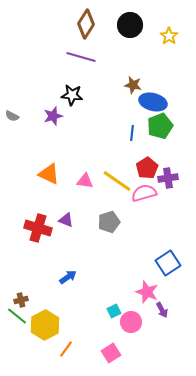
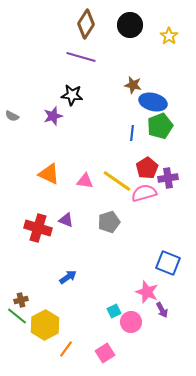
blue square: rotated 35 degrees counterclockwise
pink square: moved 6 px left
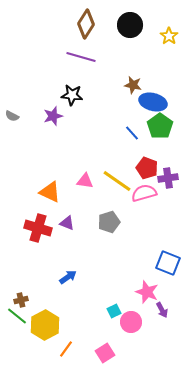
green pentagon: rotated 15 degrees counterclockwise
blue line: rotated 49 degrees counterclockwise
red pentagon: rotated 20 degrees counterclockwise
orange triangle: moved 1 px right, 18 px down
purple triangle: moved 1 px right, 3 px down
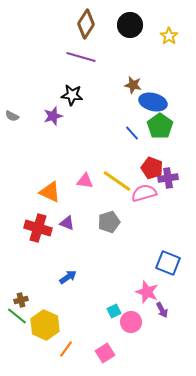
red pentagon: moved 5 px right
yellow hexagon: rotated 8 degrees counterclockwise
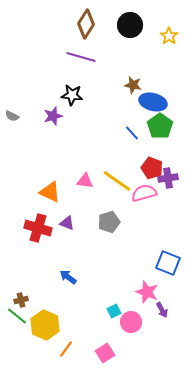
blue arrow: rotated 108 degrees counterclockwise
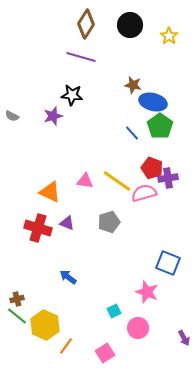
brown cross: moved 4 px left, 1 px up
purple arrow: moved 22 px right, 28 px down
pink circle: moved 7 px right, 6 px down
orange line: moved 3 px up
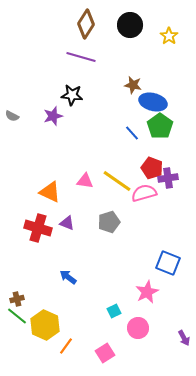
pink star: rotated 25 degrees clockwise
